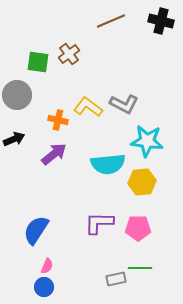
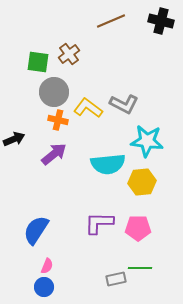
gray circle: moved 37 px right, 3 px up
yellow L-shape: moved 1 px down
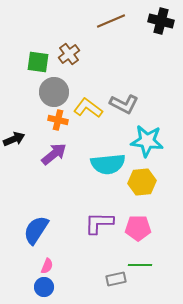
green line: moved 3 px up
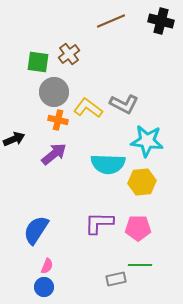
cyan semicircle: rotated 8 degrees clockwise
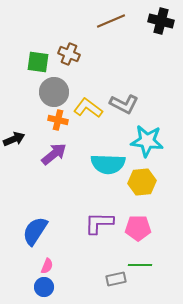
brown cross: rotated 30 degrees counterclockwise
blue semicircle: moved 1 px left, 1 px down
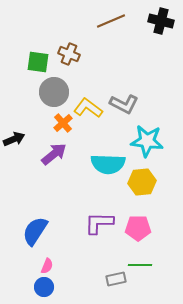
orange cross: moved 5 px right, 3 px down; rotated 36 degrees clockwise
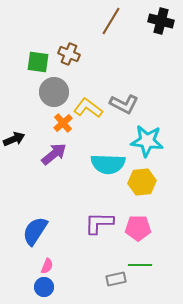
brown line: rotated 36 degrees counterclockwise
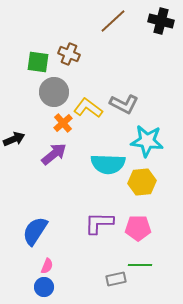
brown line: moved 2 px right; rotated 16 degrees clockwise
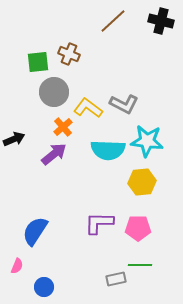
green square: rotated 15 degrees counterclockwise
orange cross: moved 4 px down
cyan semicircle: moved 14 px up
pink semicircle: moved 30 px left
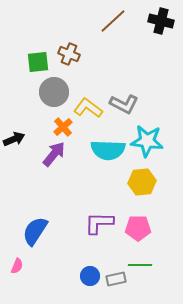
purple arrow: rotated 12 degrees counterclockwise
blue circle: moved 46 px right, 11 px up
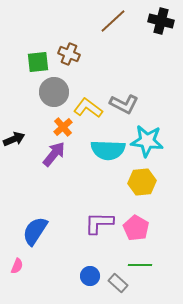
pink pentagon: moved 2 px left; rotated 30 degrees clockwise
gray rectangle: moved 2 px right, 4 px down; rotated 54 degrees clockwise
